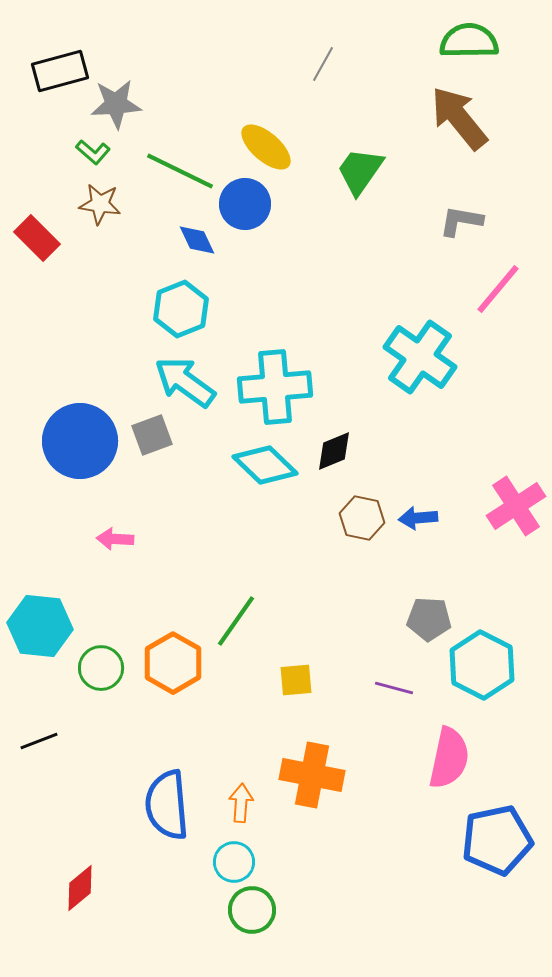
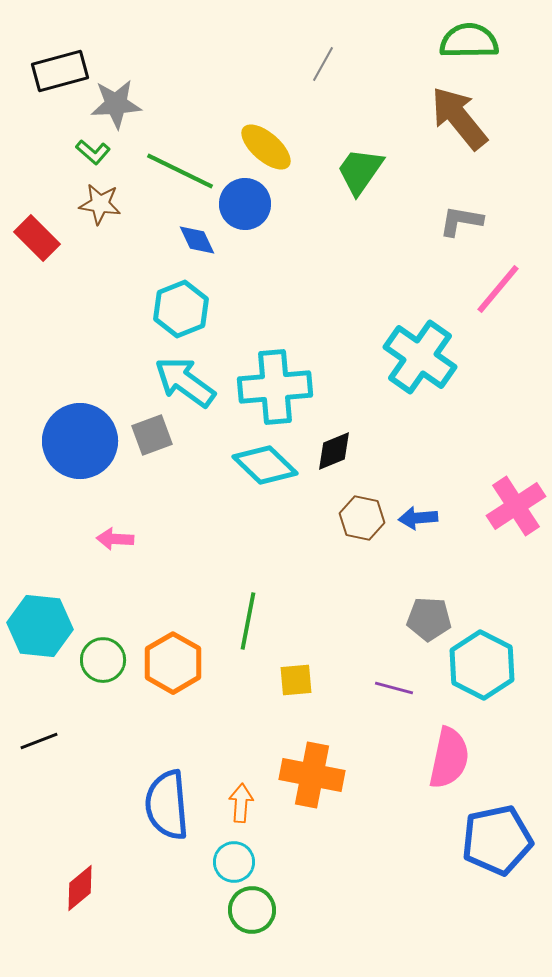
green line at (236, 621): moved 12 px right; rotated 24 degrees counterclockwise
green circle at (101, 668): moved 2 px right, 8 px up
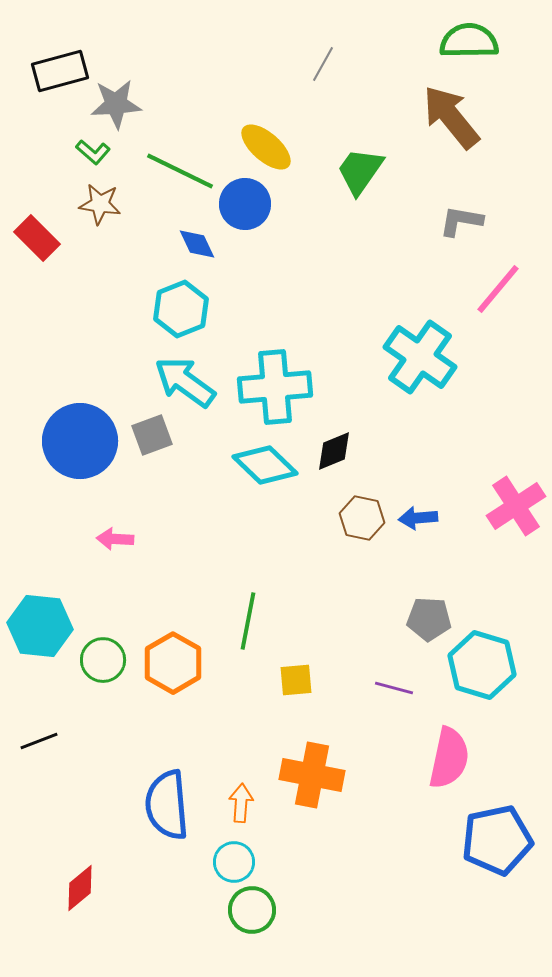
brown arrow at (459, 118): moved 8 px left, 1 px up
blue diamond at (197, 240): moved 4 px down
cyan hexagon at (482, 665): rotated 10 degrees counterclockwise
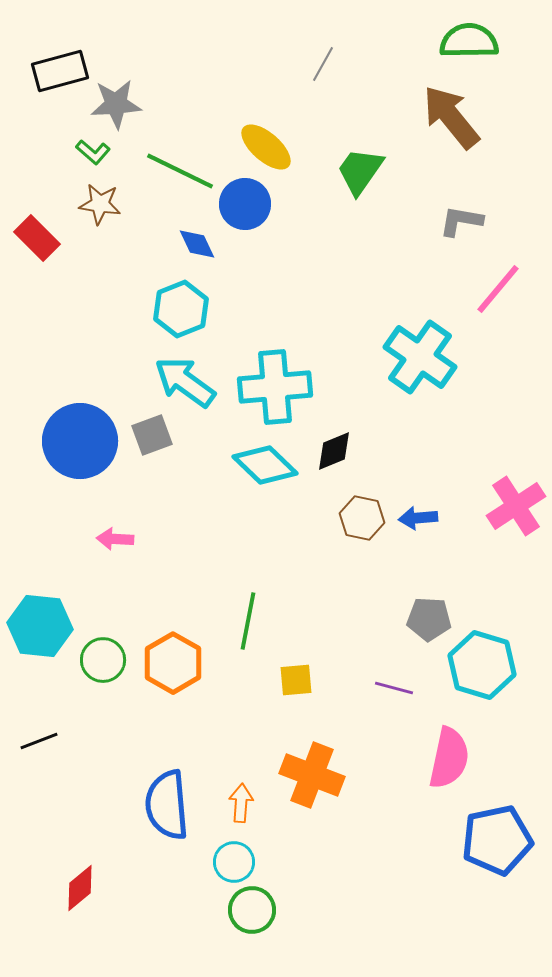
orange cross at (312, 775): rotated 10 degrees clockwise
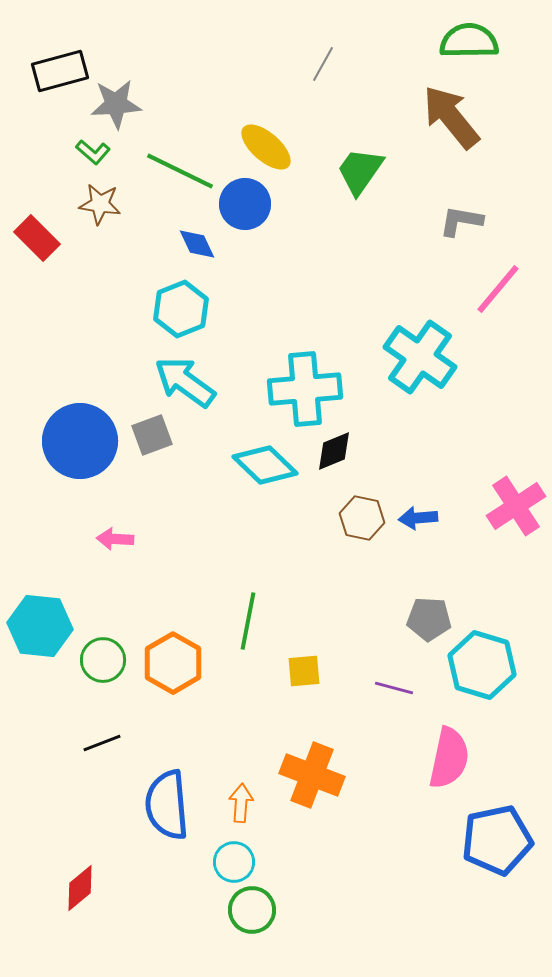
cyan cross at (275, 387): moved 30 px right, 2 px down
yellow square at (296, 680): moved 8 px right, 9 px up
black line at (39, 741): moved 63 px right, 2 px down
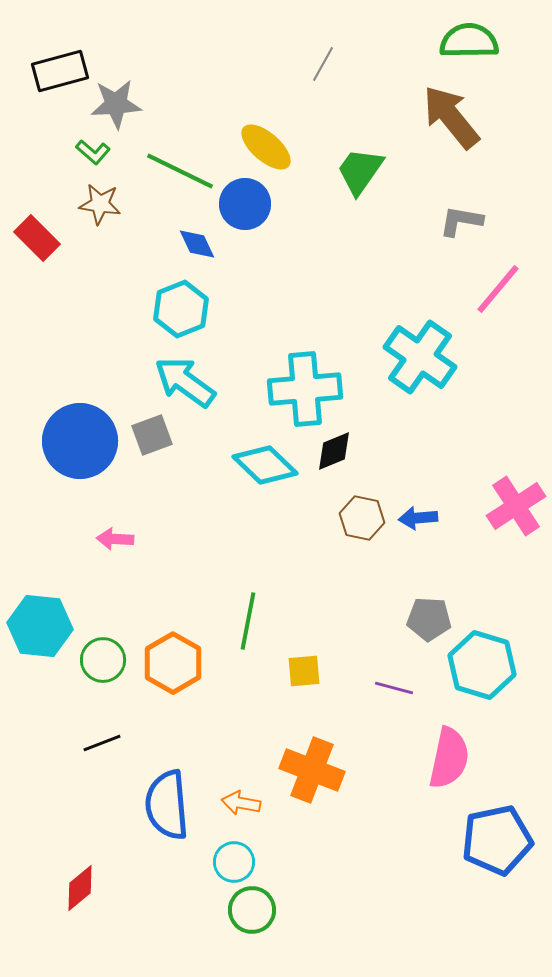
orange cross at (312, 775): moved 5 px up
orange arrow at (241, 803): rotated 84 degrees counterclockwise
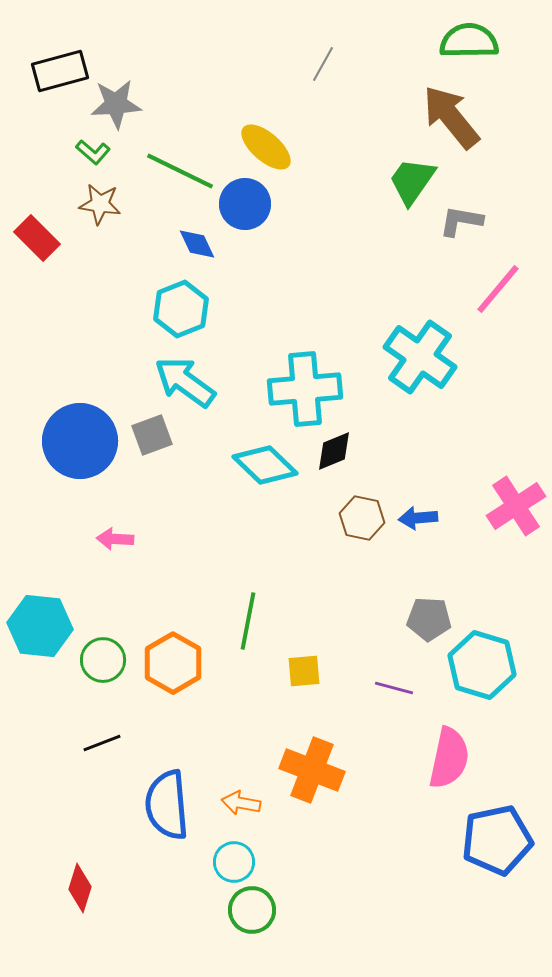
green trapezoid at (360, 171): moved 52 px right, 10 px down
red diamond at (80, 888): rotated 33 degrees counterclockwise
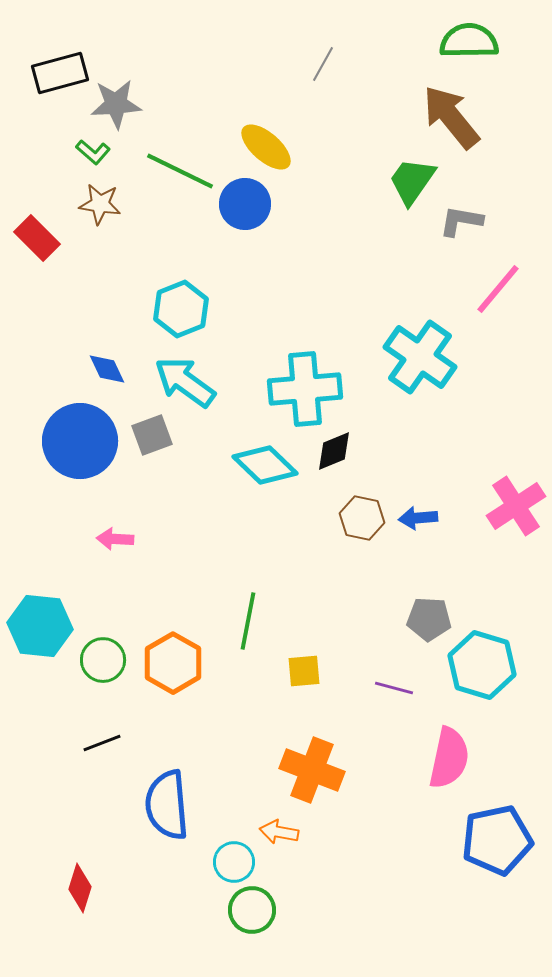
black rectangle at (60, 71): moved 2 px down
blue diamond at (197, 244): moved 90 px left, 125 px down
orange arrow at (241, 803): moved 38 px right, 29 px down
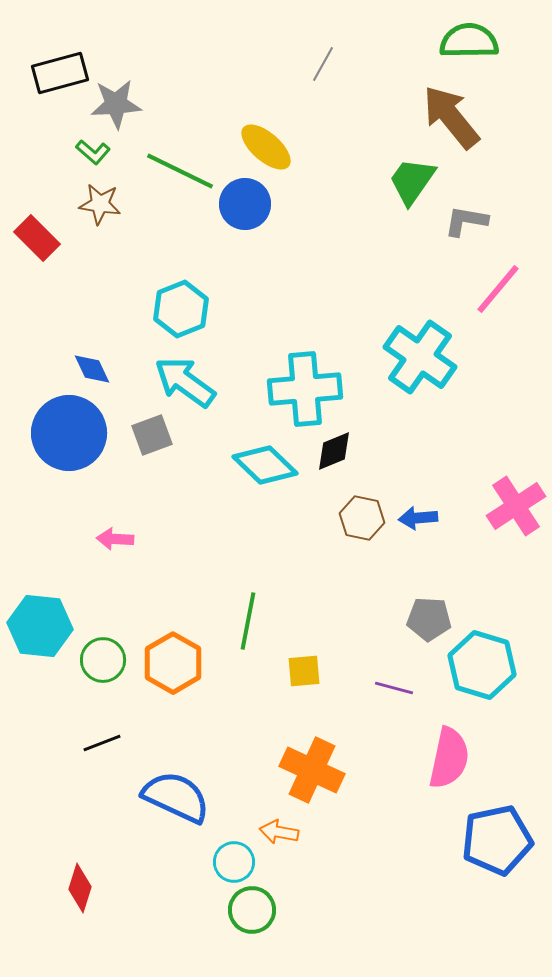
gray L-shape at (461, 221): moved 5 px right
blue diamond at (107, 369): moved 15 px left
blue circle at (80, 441): moved 11 px left, 8 px up
orange cross at (312, 770): rotated 4 degrees clockwise
blue semicircle at (167, 805): moved 9 px right, 8 px up; rotated 120 degrees clockwise
